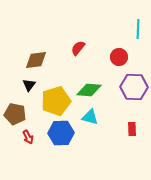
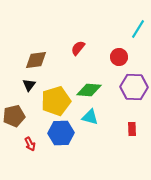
cyan line: rotated 30 degrees clockwise
brown pentagon: moved 1 px left, 2 px down; rotated 25 degrees counterclockwise
red arrow: moved 2 px right, 7 px down
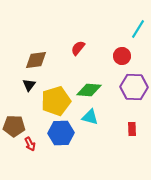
red circle: moved 3 px right, 1 px up
brown pentagon: moved 10 px down; rotated 15 degrees clockwise
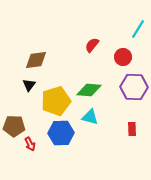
red semicircle: moved 14 px right, 3 px up
red circle: moved 1 px right, 1 px down
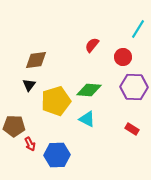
cyan triangle: moved 3 px left, 2 px down; rotated 12 degrees clockwise
red rectangle: rotated 56 degrees counterclockwise
blue hexagon: moved 4 px left, 22 px down
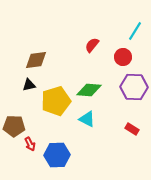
cyan line: moved 3 px left, 2 px down
black triangle: rotated 40 degrees clockwise
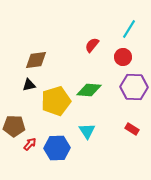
cyan line: moved 6 px left, 2 px up
cyan triangle: moved 12 px down; rotated 30 degrees clockwise
red arrow: rotated 112 degrees counterclockwise
blue hexagon: moved 7 px up
